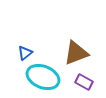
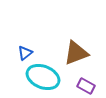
purple rectangle: moved 2 px right, 4 px down
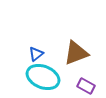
blue triangle: moved 11 px right, 1 px down
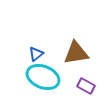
brown triangle: rotated 12 degrees clockwise
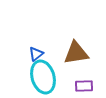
cyan ellipse: rotated 52 degrees clockwise
purple rectangle: moved 2 px left; rotated 30 degrees counterclockwise
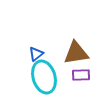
cyan ellipse: moved 1 px right
purple rectangle: moved 3 px left, 11 px up
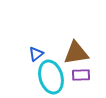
cyan ellipse: moved 7 px right
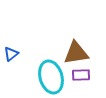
blue triangle: moved 25 px left
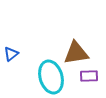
purple rectangle: moved 8 px right, 1 px down
